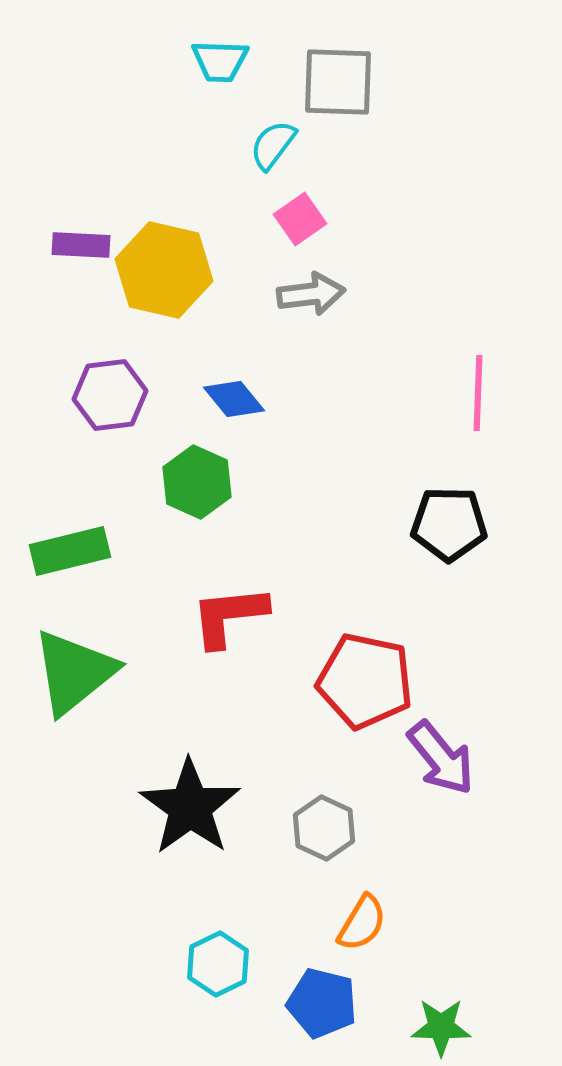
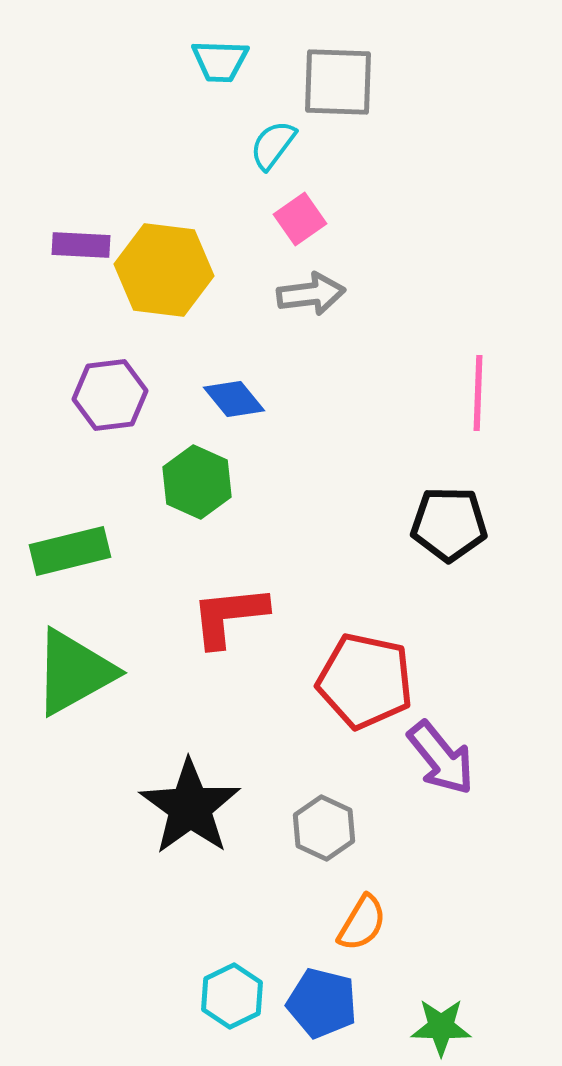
yellow hexagon: rotated 6 degrees counterclockwise
green triangle: rotated 10 degrees clockwise
cyan hexagon: moved 14 px right, 32 px down
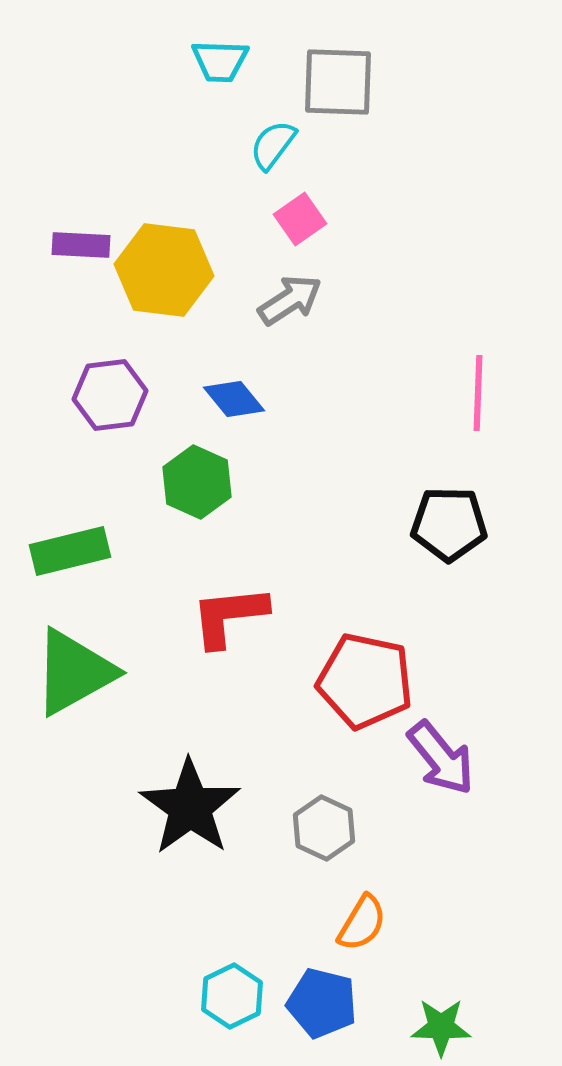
gray arrow: moved 21 px left, 6 px down; rotated 26 degrees counterclockwise
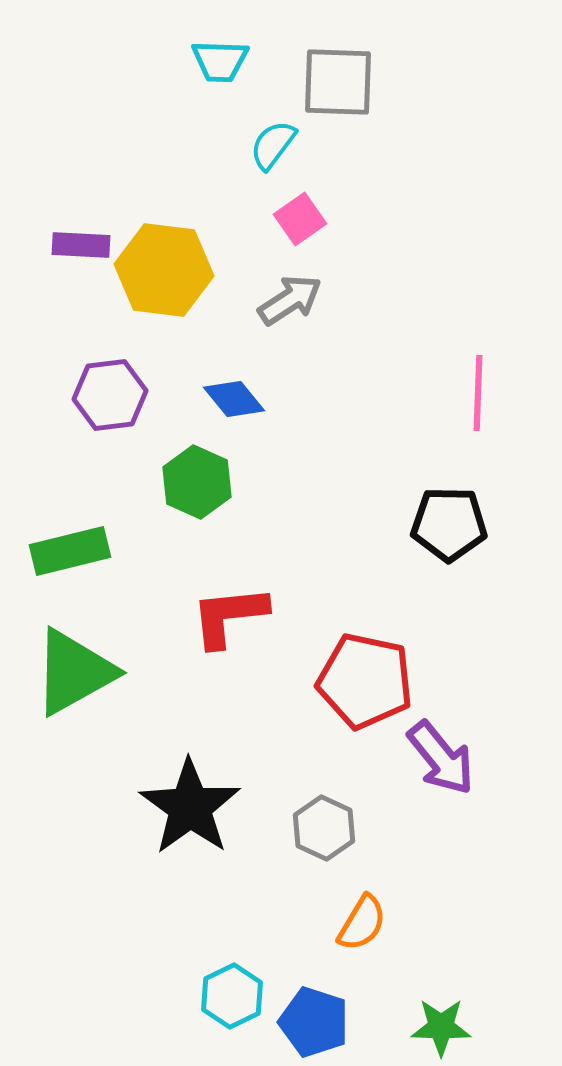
blue pentagon: moved 8 px left, 19 px down; rotated 4 degrees clockwise
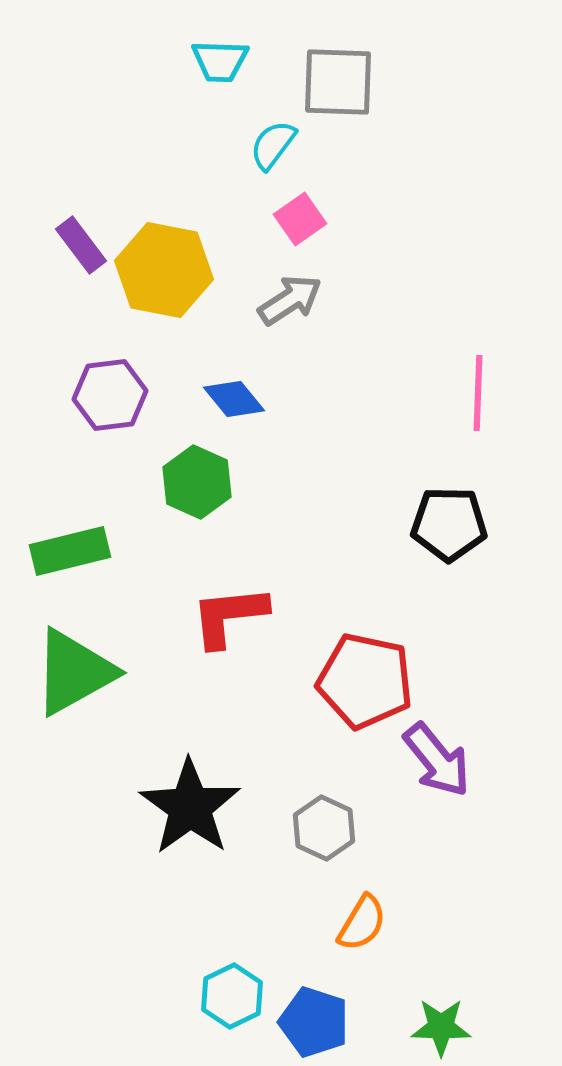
purple rectangle: rotated 50 degrees clockwise
yellow hexagon: rotated 4 degrees clockwise
purple arrow: moved 4 px left, 2 px down
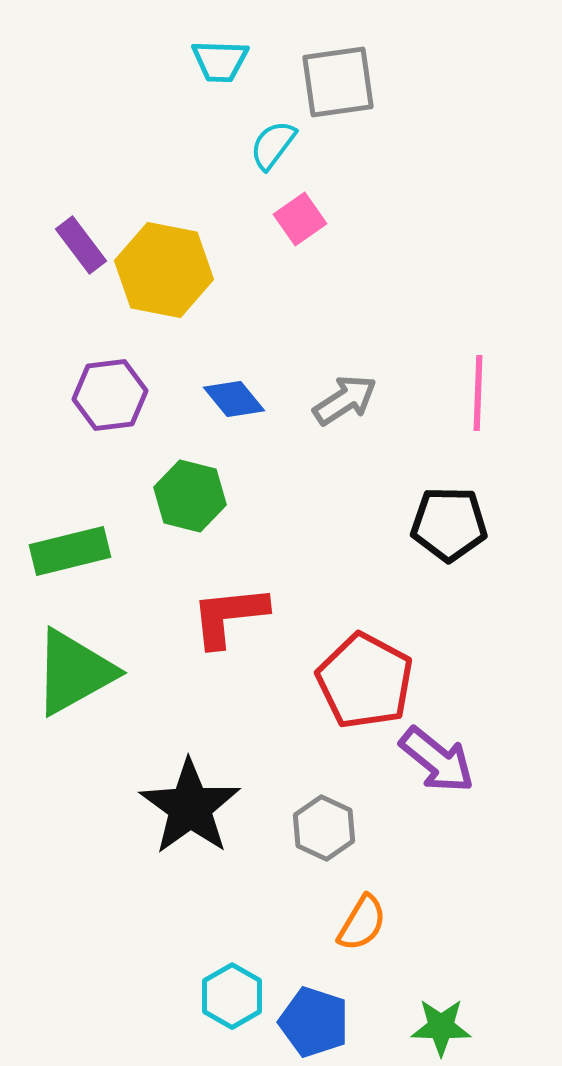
gray square: rotated 10 degrees counterclockwise
gray arrow: moved 55 px right, 100 px down
green hexagon: moved 7 px left, 14 px down; rotated 10 degrees counterclockwise
red pentagon: rotated 16 degrees clockwise
purple arrow: rotated 12 degrees counterclockwise
cyan hexagon: rotated 4 degrees counterclockwise
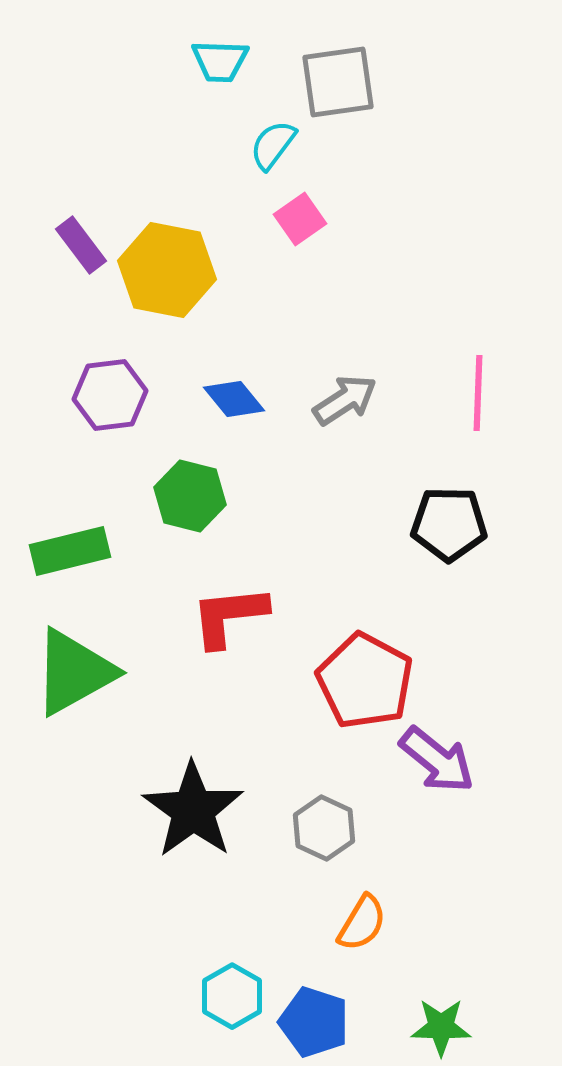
yellow hexagon: moved 3 px right
black star: moved 3 px right, 3 px down
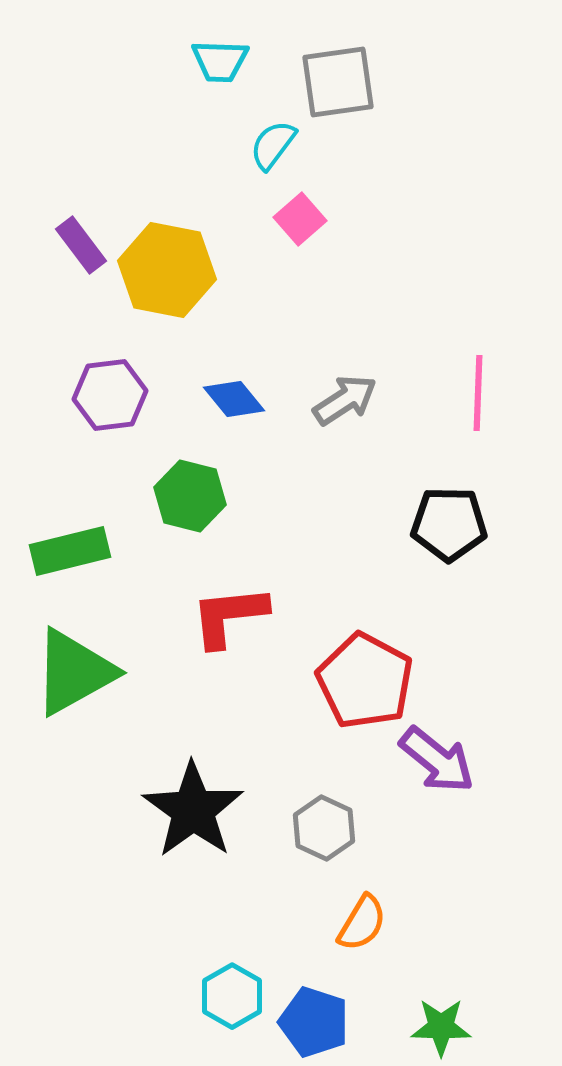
pink square: rotated 6 degrees counterclockwise
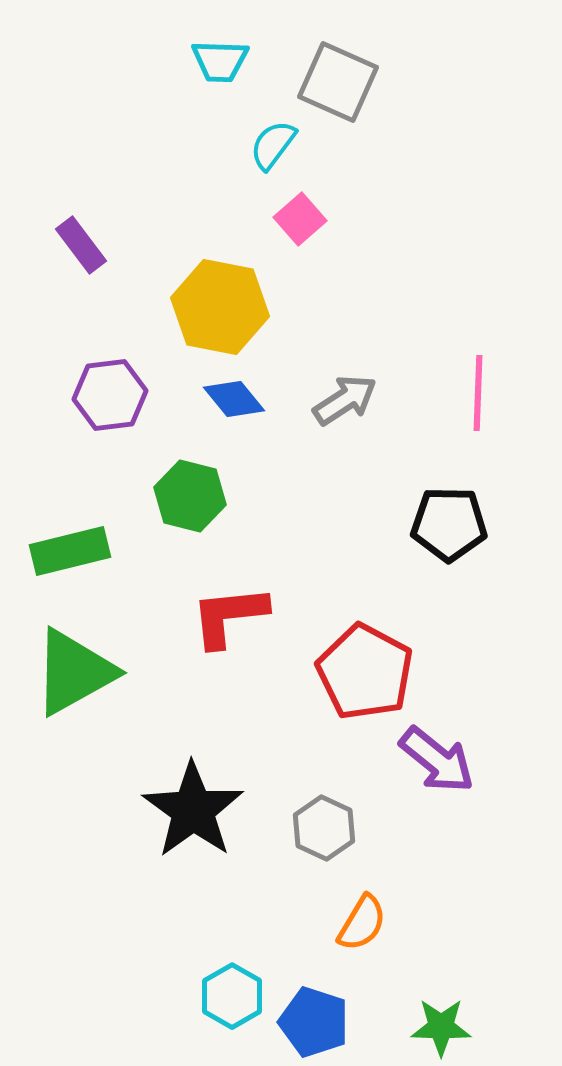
gray square: rotated 32 degrees clockwise
yellow hexagon: moved 53 px right, 37 px down
red pentagon: moved 9 px up
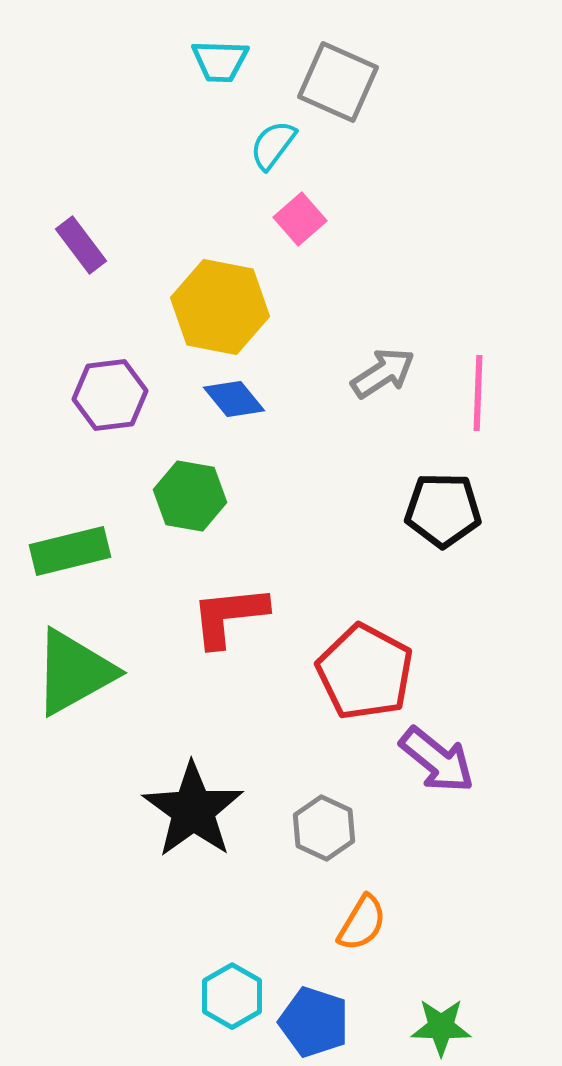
gray arrow: moved 38 px right, 27 px up
green hexagon: rotated 4 degrees counterclockwise
black pentagon: moved 6 px left, 14 px up
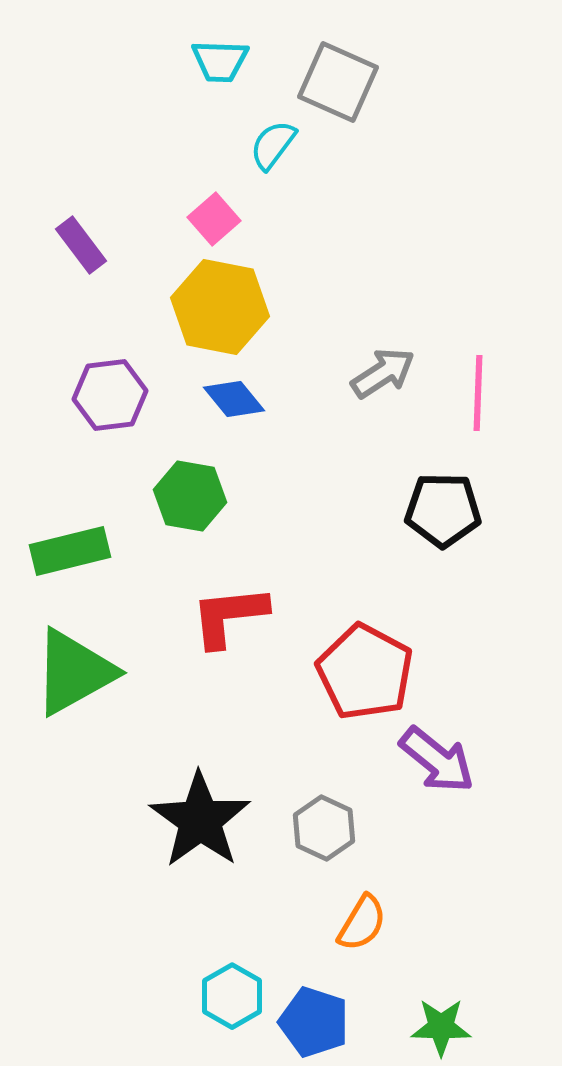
pink square: moved 86 px left
black star: moved 7 px right, 10 px down
